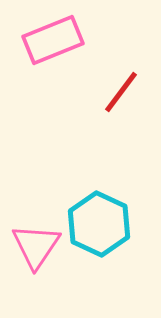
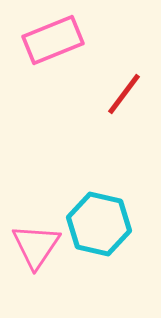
red line: moved 3 px right, 2 px down
cyan hexagon: rotated 12 degrees counterclockwise
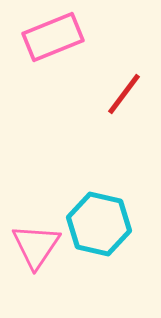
pink rectangle: moved 3 px up
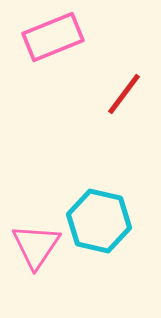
cyan hexagon: moved 3 px up
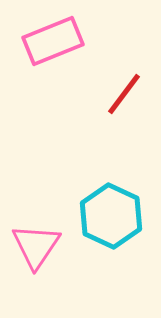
pink rectangle: moved 4 px down
cyan hexagon: moved 12 px right, 5 px up; rotated 12 degrees clockwise
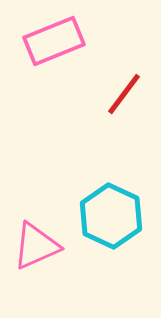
pink rectangle: moved 1 px right
pink triangle: rotated 32 degrees clockwise
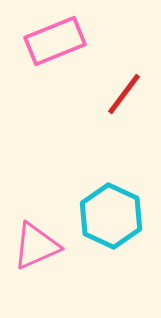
pink rectangle: moved 1 px right
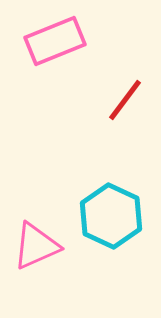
red line: moved 1 px right, 6 px down
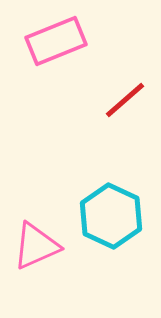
pink rectangle: moved 1 px right
red line: rotated 12 degrees clockwise
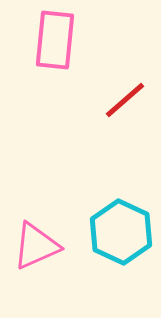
pink rectangle: moved 1 px left, 1 px up; rotated 62 degrees counterclockwise
cyan hexagon: moved 10 px right, 16 px down
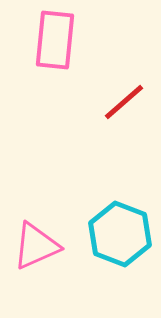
red line: moved 1 px left, 2 px down
cyan hexagon: moved 1 px left, 2 px down; rotated 4 degrees counterclockwise
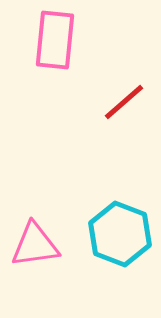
pink triangle: moved 1 px left, 1 px up; rotated 16 degrees clockwise
